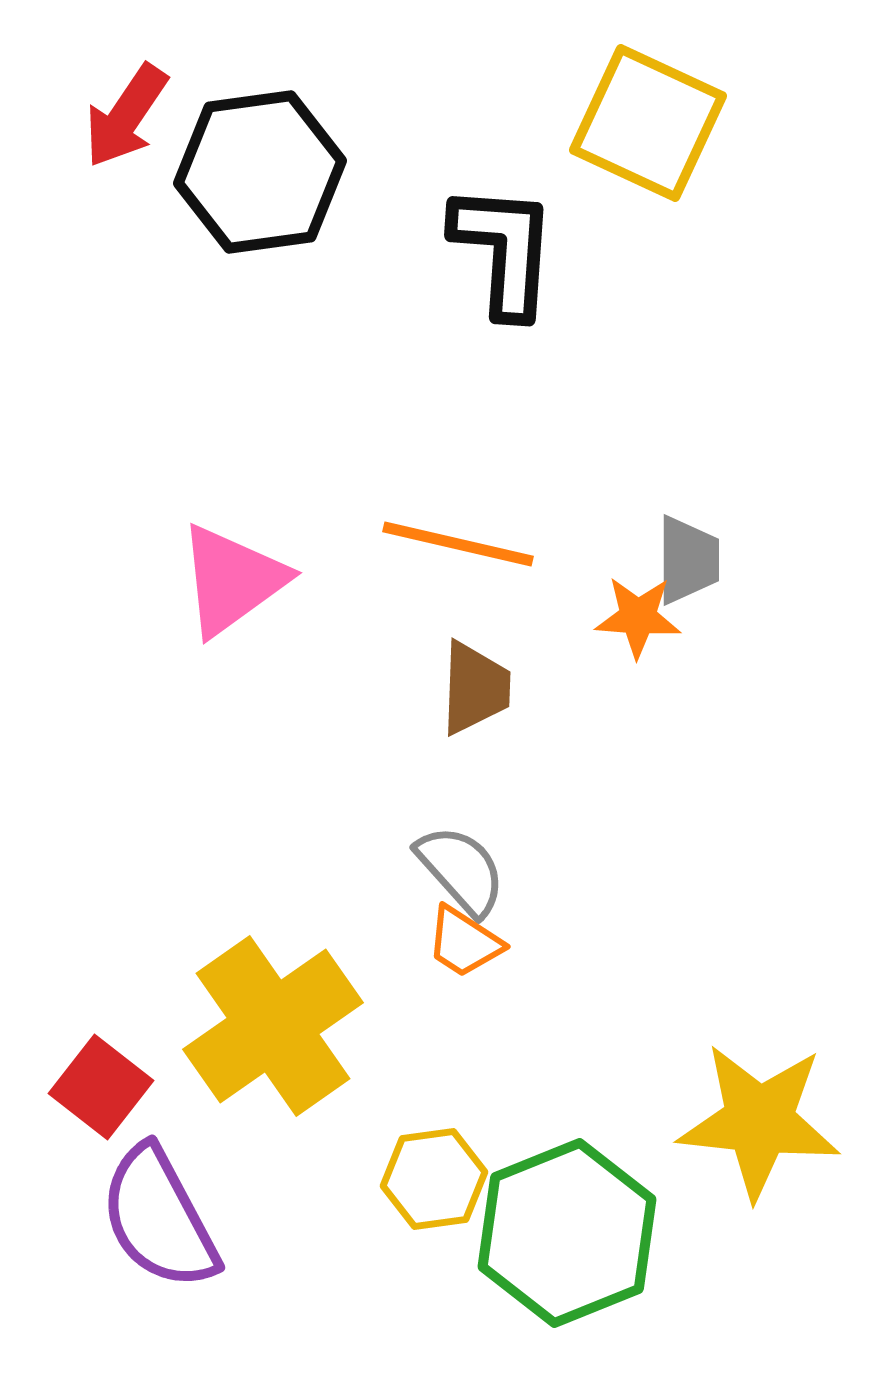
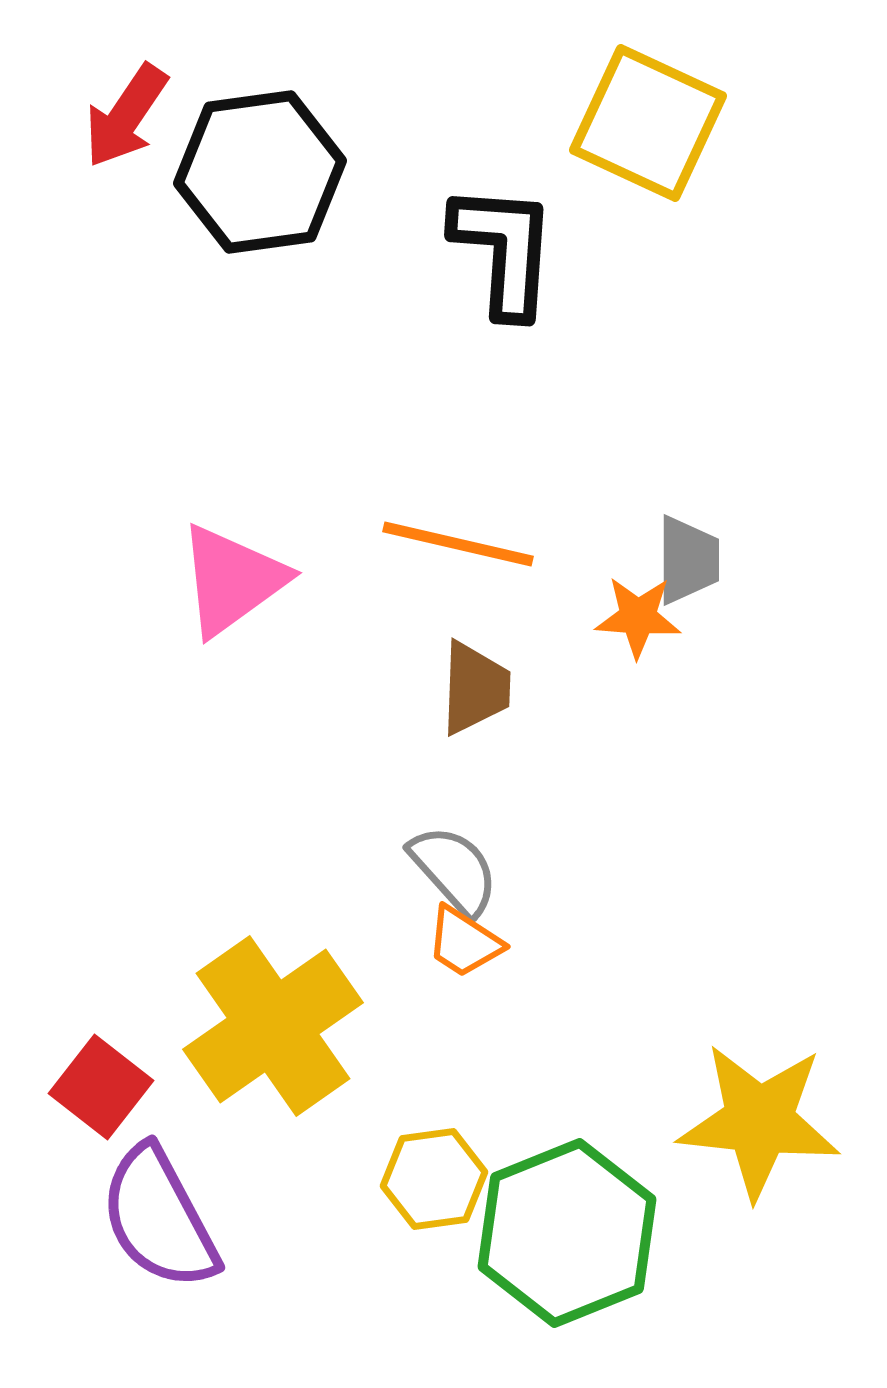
gray semicircle: moved 7 px left
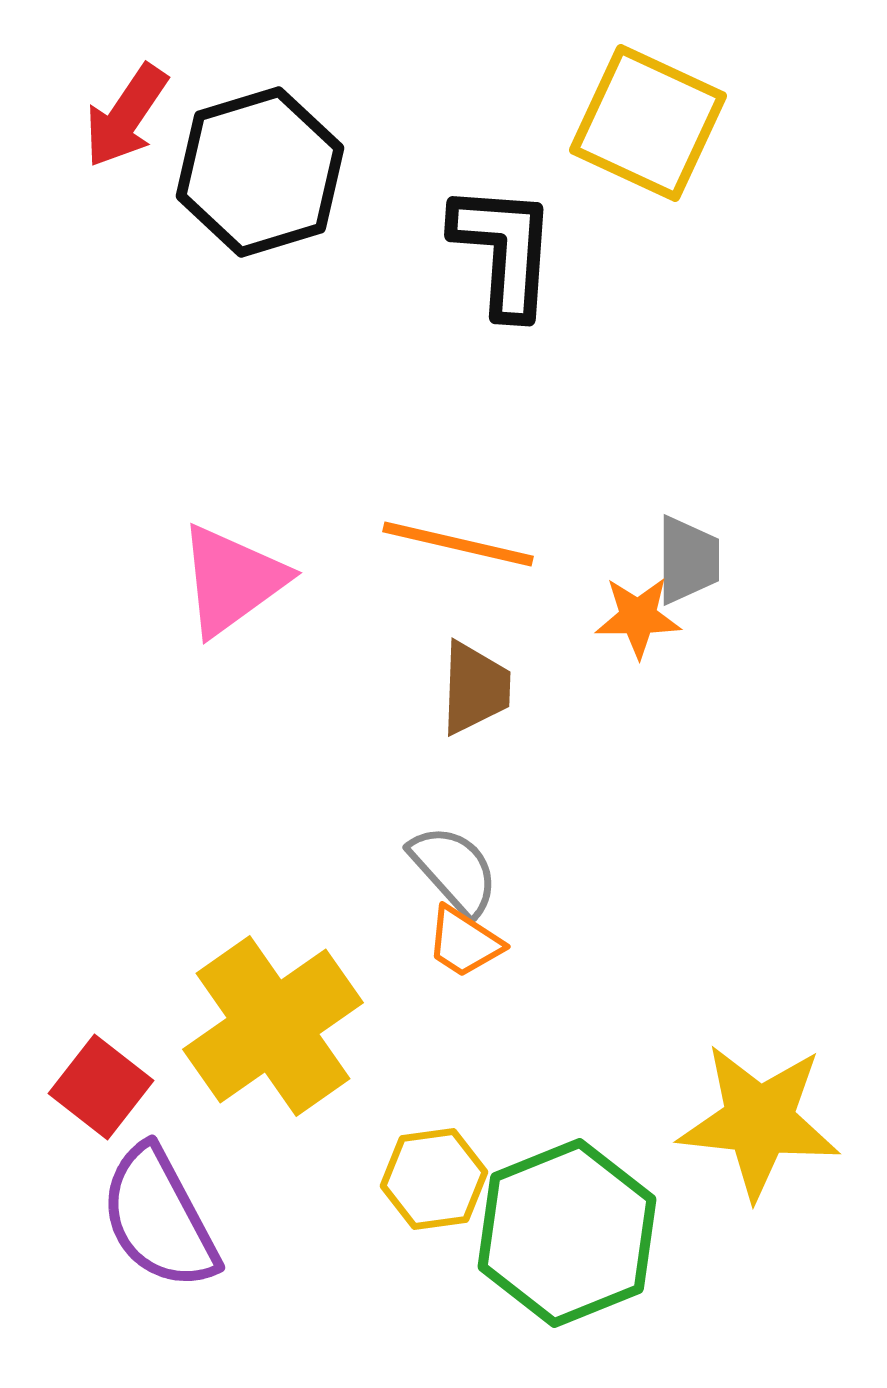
black hexagon: rotated 9 degrees counterclockwise
orange star: rotated 4 degrees counterclockwise
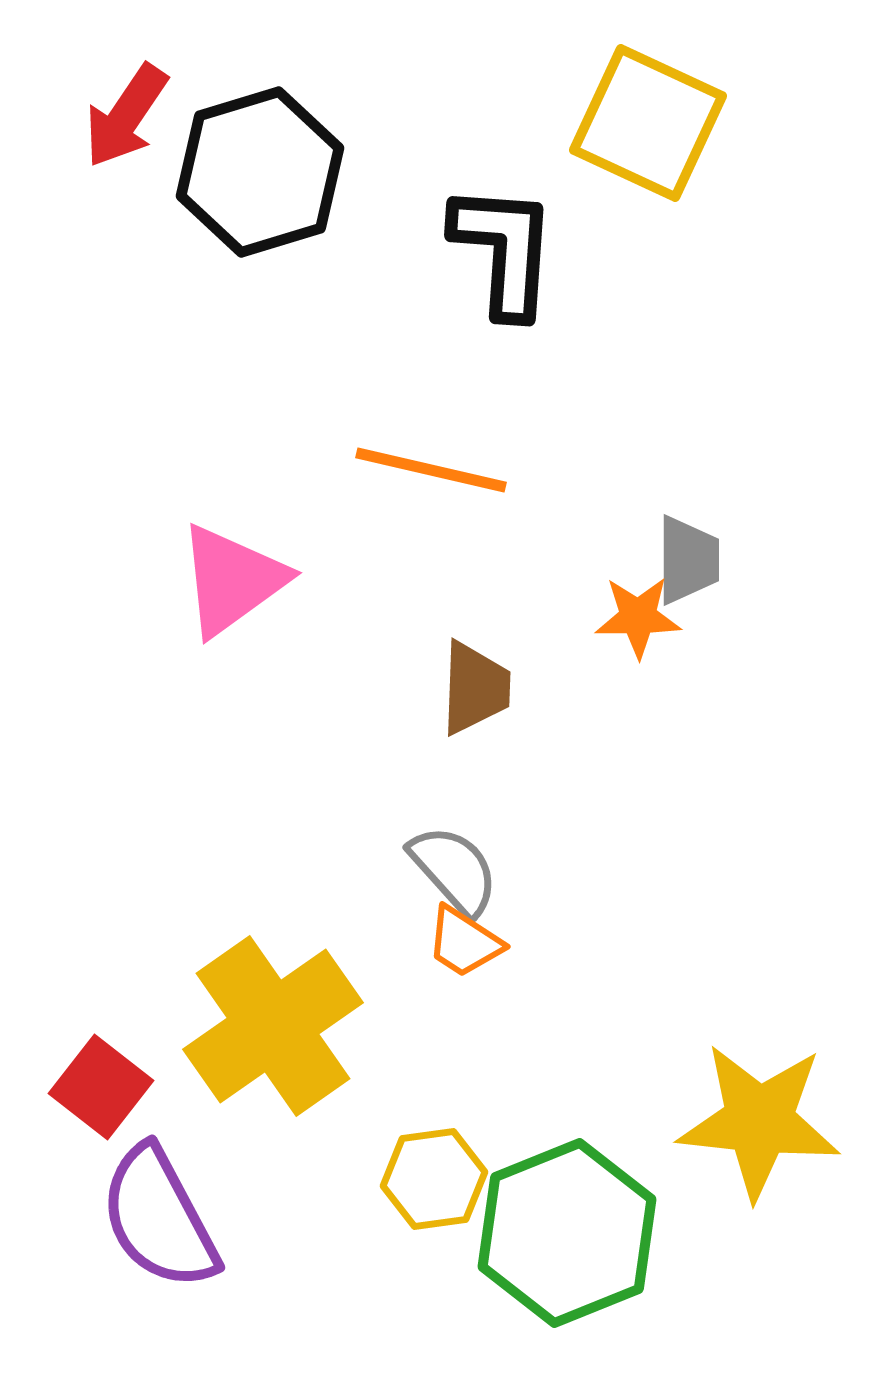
orange line: moved 27 px left, 74 px up
